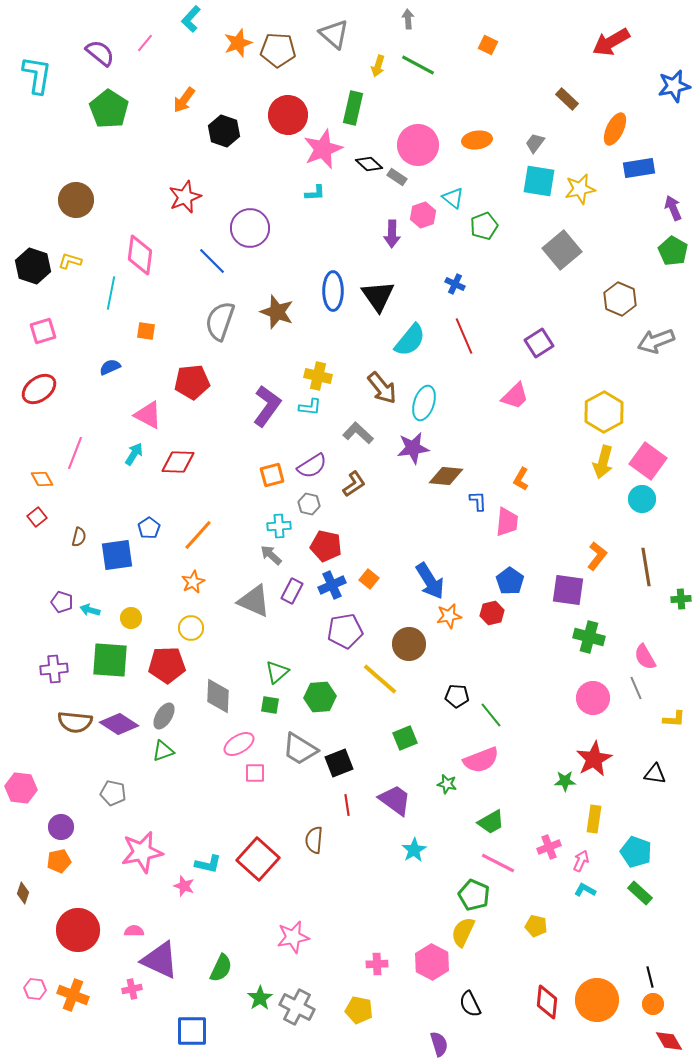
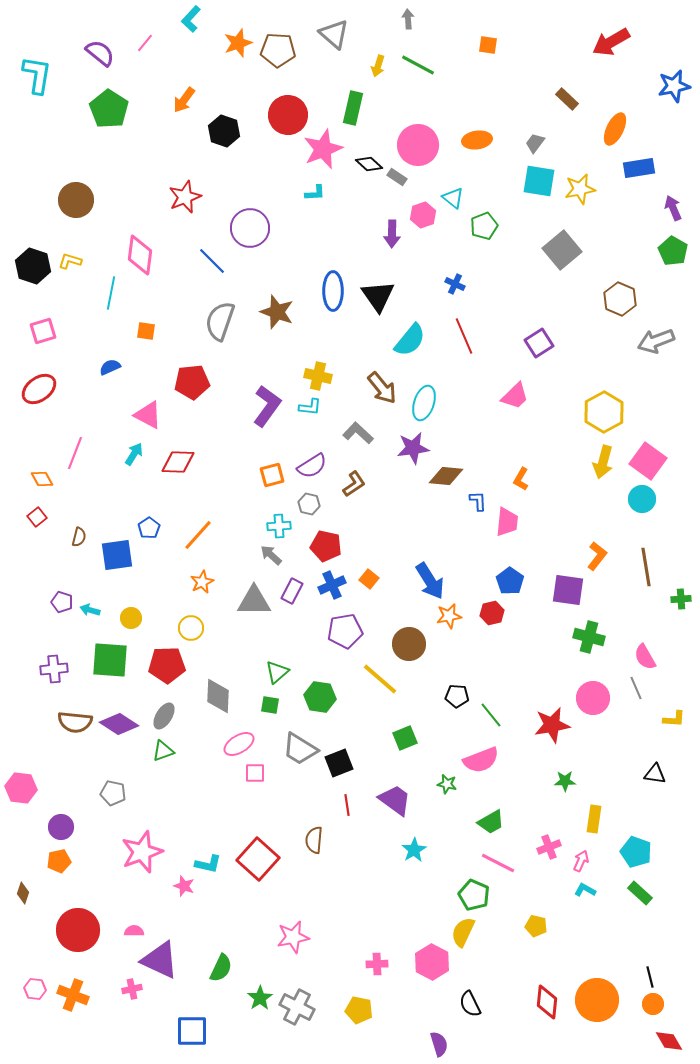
orange square at (488, 45): rotated 18 degrees counterclockwise
orange star at (193, 582): moved 9 px right
gray triangle at (254, 601): rotated 24 degrees counterclockwise
green hexagon at (320, 697): rotated 12 degrees clockwise
red star at (594, 759): moved 42 px left, 34 px up; rotated 18 degrees clockwise
pink star at (142, 852): rotated 9 degrees counterclockwise
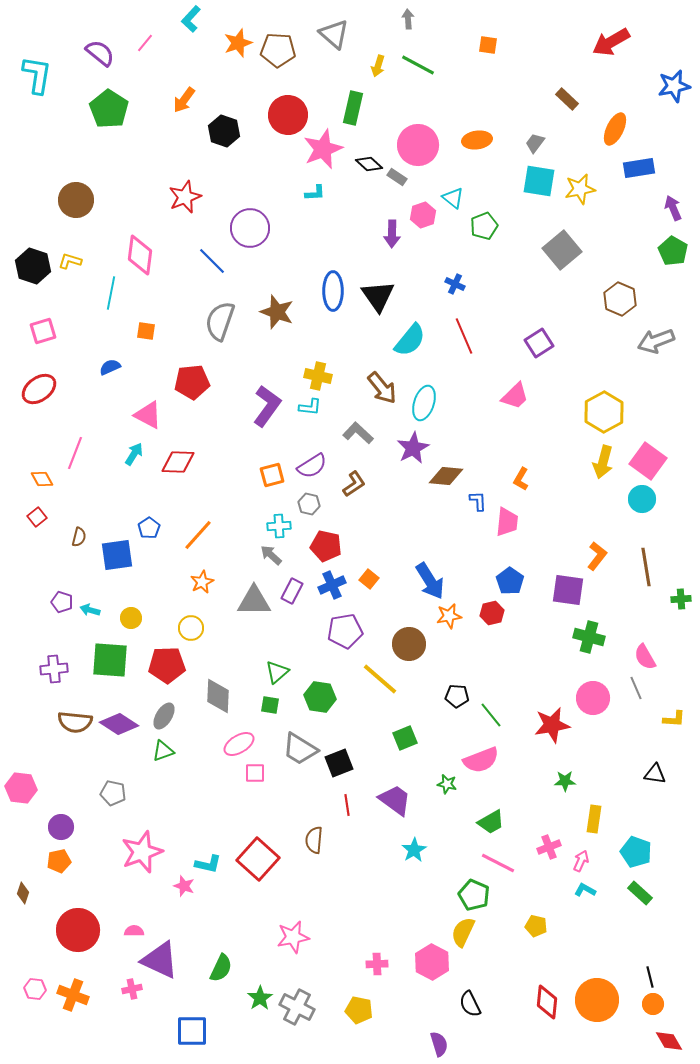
purple star at (413, 448): rotated 20 degrees counterclockwise
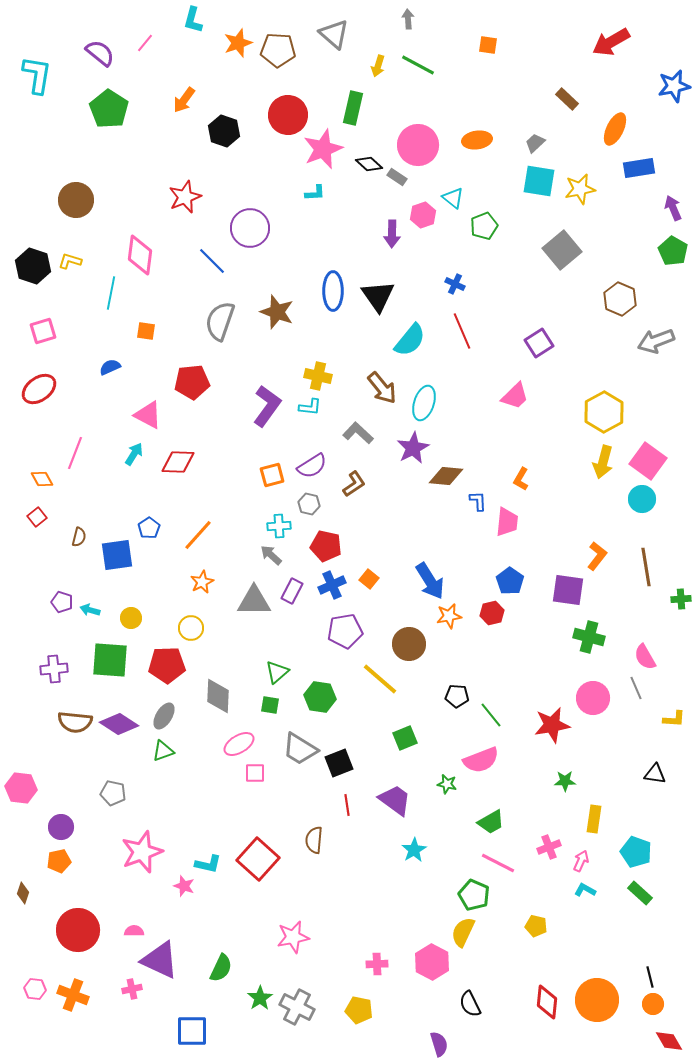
cyan L-shape at (191, 19): moved 2 px right, 1 px down; rotated 28 degrees counterclockwise
gray trapezoid at (535, 143): rotated 10 degrees clockwise
red line at (464, 336): moved 2 px left, 5 px up
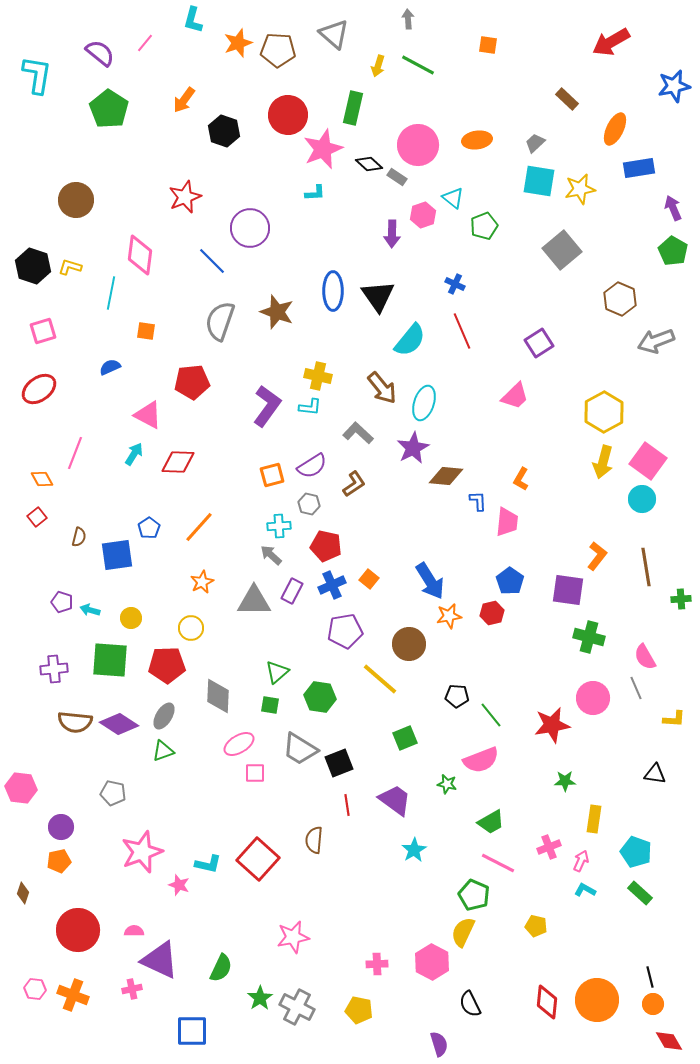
yellow L-shape at (70, 261): moved 6 px down
orange line at (198, 535): moved 1 px right, 8 px up
pink star at (184, 886): moved 5 px left, 1 px up
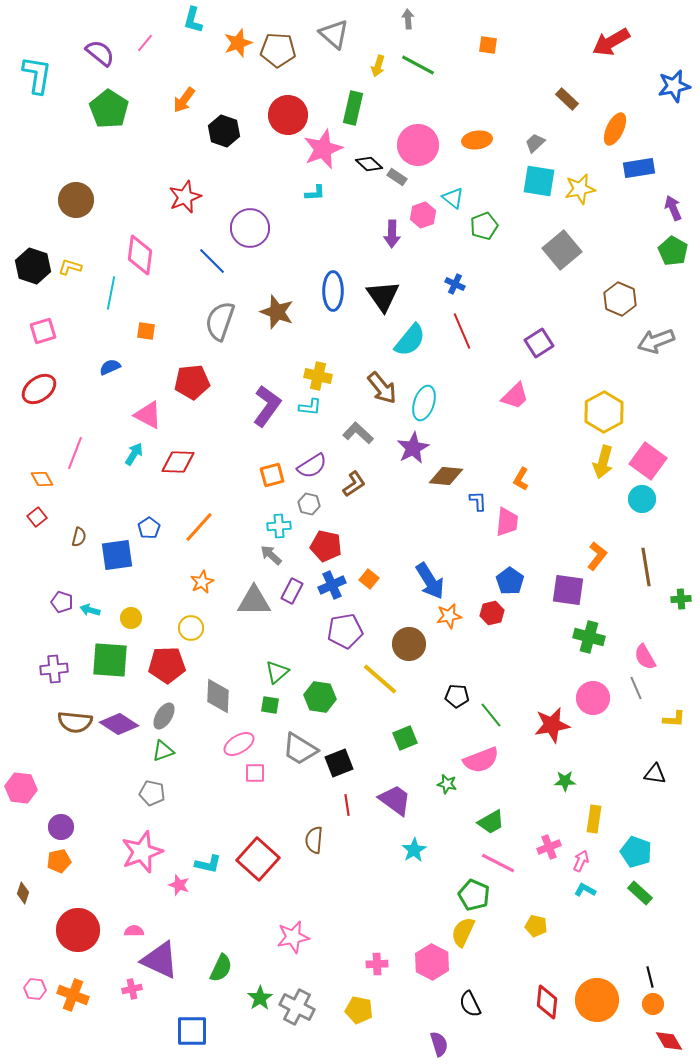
black triangle at (378, 296): moved 5 px right
gray pentagon at (113, 793): moved 39 px right
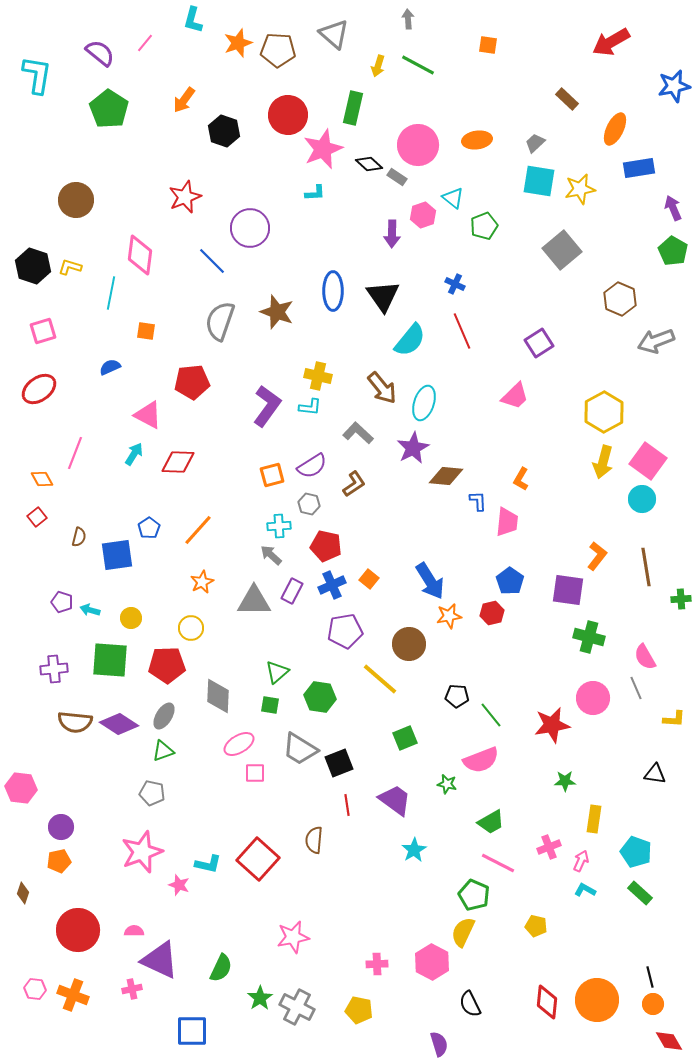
orange line at (199, 527): moved 1 px left, 3 px down
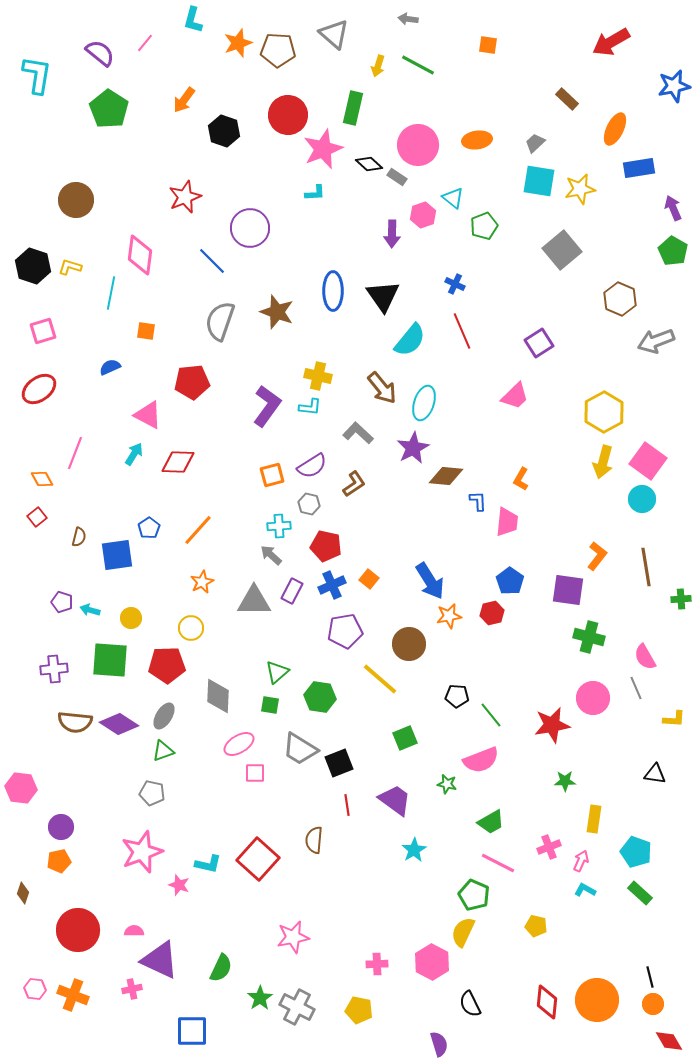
gray arrow at (408, 19): rotated 78 degrees counterclockwise
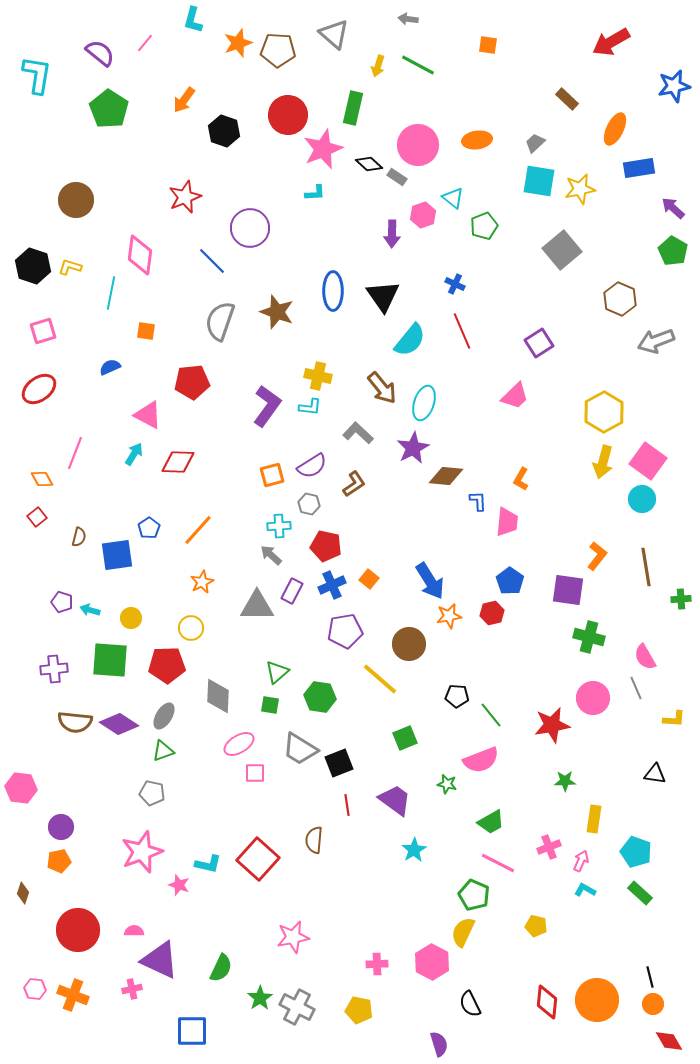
purple arrow at (673, 208): rotated 25 degrees counterclockwise
gray triangle at (254, 601): moved 3 px right, 5 px down
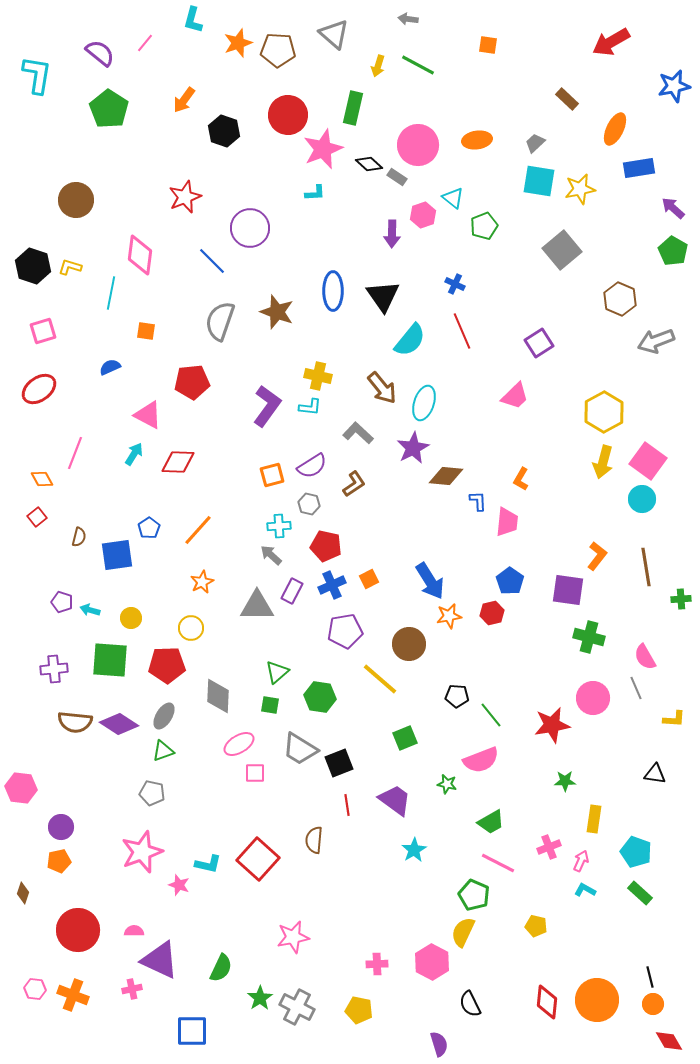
orange square at (369, 579): rotated 24 degrees clockwise
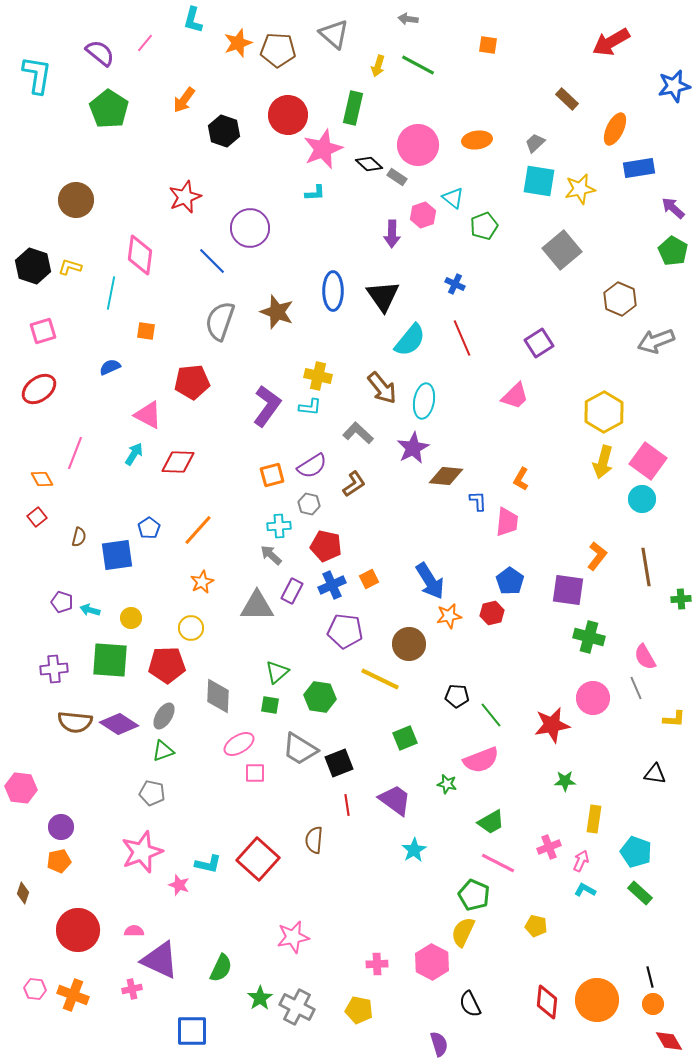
red line at (462, 331): moved 7 px down
cyan ellipse at (424, 403): moved 2 px up; rotated 8 degrees counterclockwise
purple pentagon at (345, 631): rotated 16 degrees clockwise
yellow line at (380, 679): rotated 15 degrees counterclockwise
